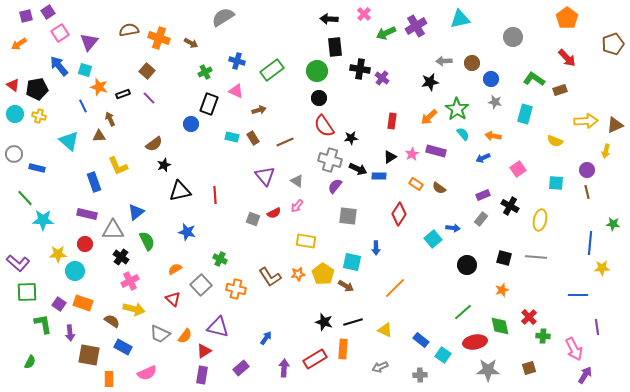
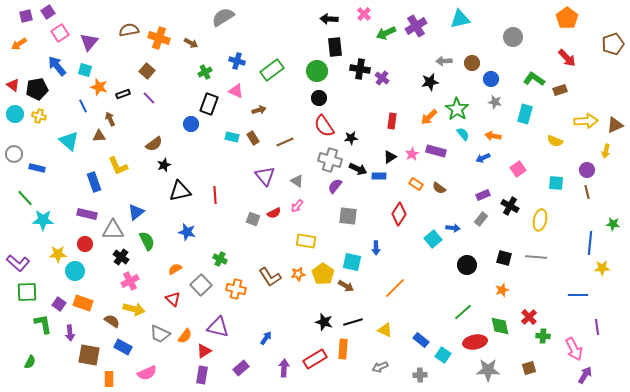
blue arrow at (59, 66): moved 2 px left
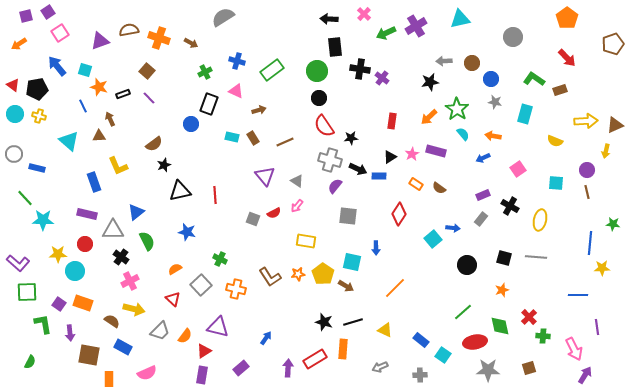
purple triangle at (89, 42): moved 11 px right, 1 px up; rotated 30 degrees clockwise
gray trapezoid at (160, 334): moved 3 px up; rotated 70 degrees counterclockwise
purple arrow at (284, 368): moved 4 px right
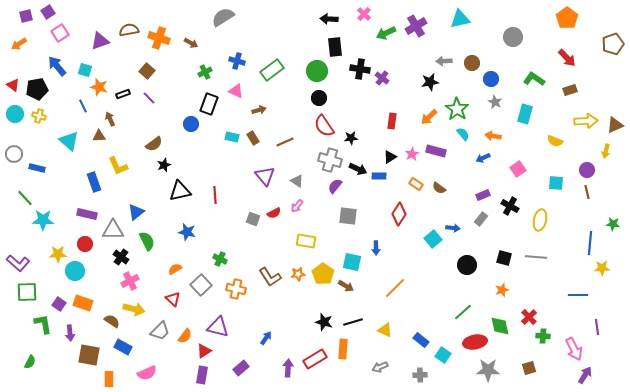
brown rectangle at (560, 90): moved 10 px right
gray star at (495, 102): rotated 16 degrees clockwise
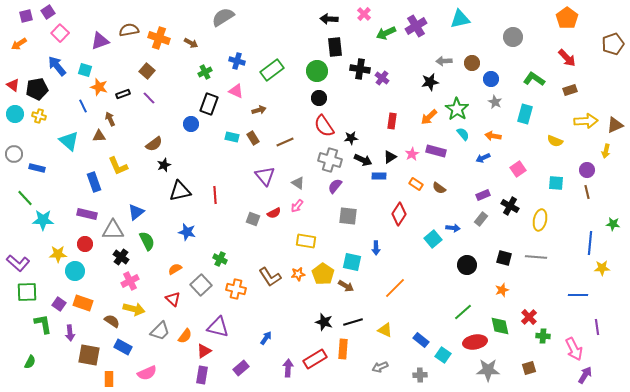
pink square at (60, 33): rotated 12 degrees counterclockwise
black arrow at (358, 169): moved 5 px right, 9 px up
gray triangle at (297, 181): moved 1 px right, 2 px down
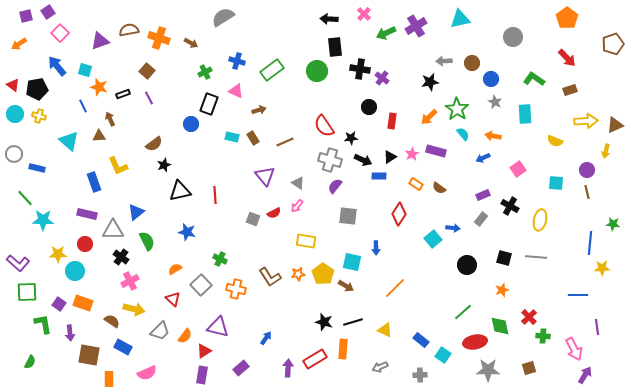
purple line at (149, 98): rotated 16 degrees clockwise
black circle at (319, 98): moved 50 px right, 9 px down
cyan rectangle at (525, 114): rotated 18 degrees counterclockwise
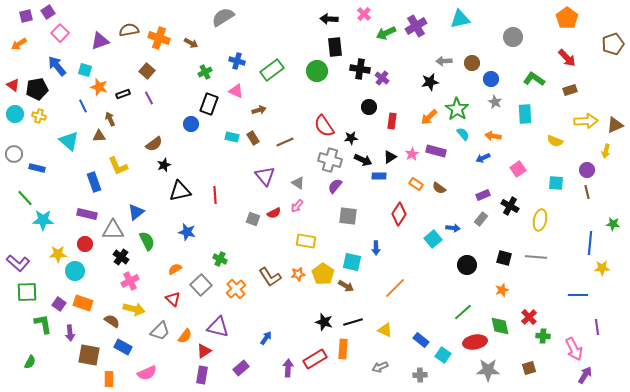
orange cross at (236, 289): rotated 36 degrees clockwise
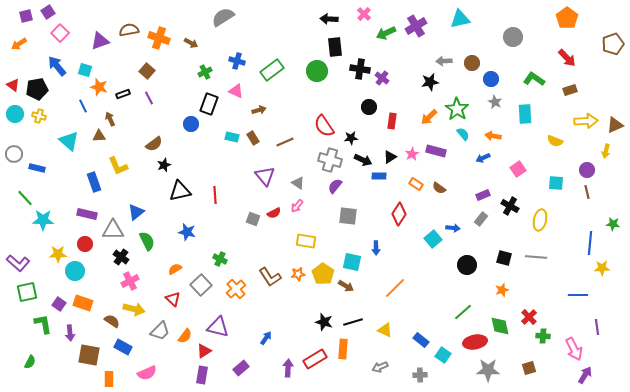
green square at (27, 292): rotated 10 degrees counterclockwise
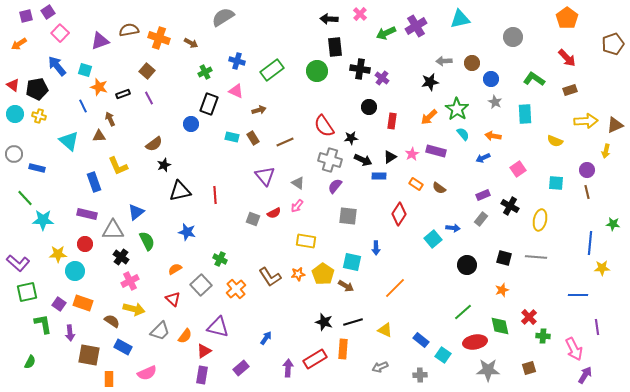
pink cross at (364, 14): moved 4 px left
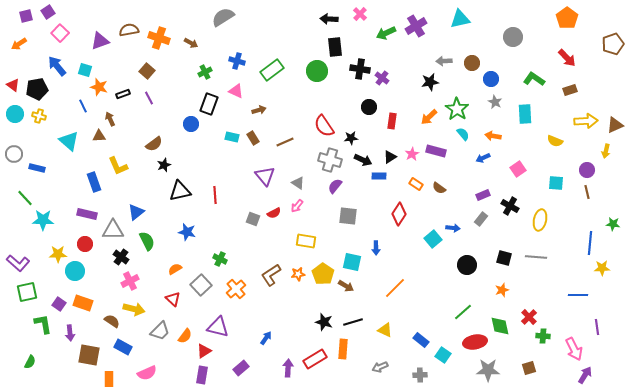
brown L-shape at (270, 277): moved 1 px right, 2 px up; rotated 90 degrees clockwise
